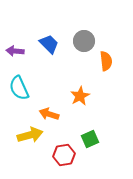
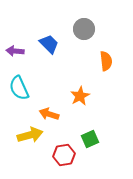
gray circle: moved 12 px up
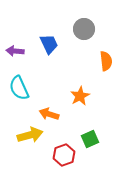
blue trapezoid: rotated 20 degrees clockwise
red hexagon: rotated 10 degrees counterclockwise
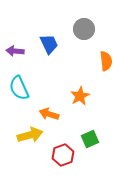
red hexagon: moved 1 px left
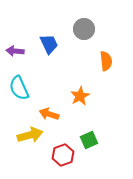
green square: moved 1 px left, 1 px down
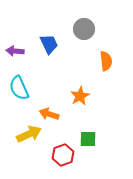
yellow arrow: moved 1 px left, 1 px up; rotated 10 degrees counterclockwise
green square: moved 1 px left, 1 px up; rotated 24 degrees clockwise
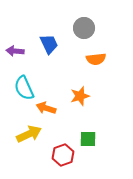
gray circle: moved 1 px up
orange semicircle: moved 10 px left, 2 px up; rotated 90 degrees clockwise
cyan semicircle: moved 5 px right
orange star: rotated 12 degrees clockwise
orange arrow: moved 3 px left, 6 px up
